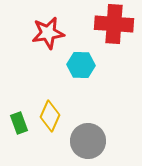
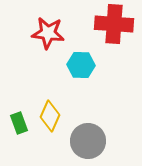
red star: rotated 16 degrees clockwise
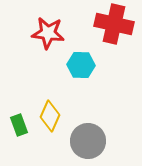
red cross: rotated 9 degrees clockwise
green rectangle: moved 2 px down
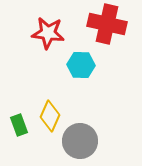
red cross: moved 7 px left
gray circle: moved 8 px left
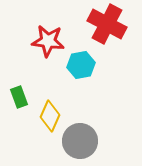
red cross: rotated 15 degrees clockwise
red star: moved 8 px down
cyan hexagon: rotated 12 degrees counterclockwise
green rectangle: moved 28 px up
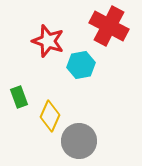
red cross: moved 2 px right, 2 px down
red star: rotated 12 degrees clockwise
gray circle: moved 1 px left
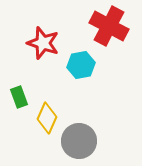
red star: moved 5 px left, 2 px down
yellow diamond: moved 3 px left, 2 px down
